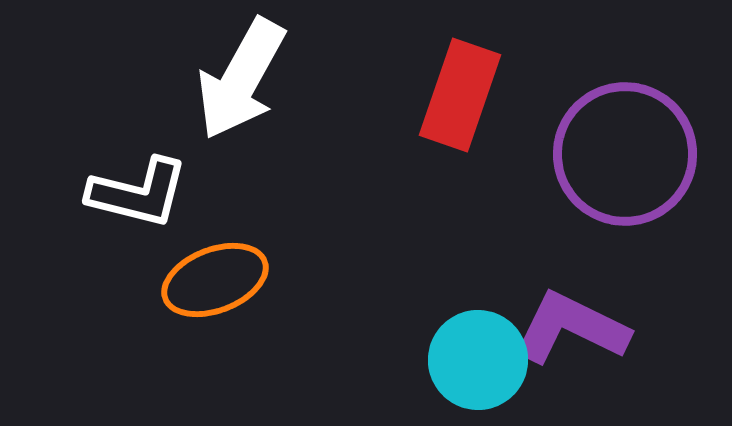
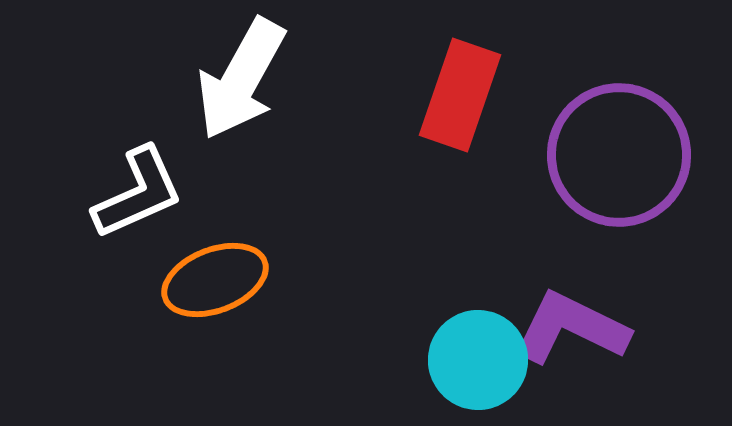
purple circle: moved 6 px left, 1 px down
white L-shape: rotated 38 degrees counterclockwise
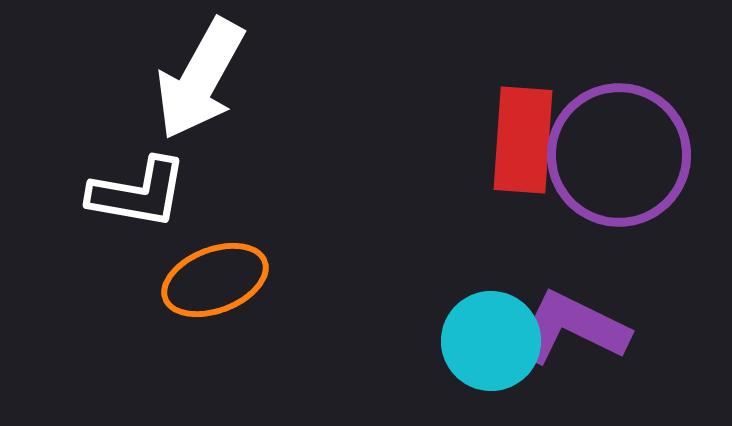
white arrow: moved 41 px left
red rectangle: moved 63 px right, 45 px down; rotated 15 degrees counterclockwise
white L-shape: rotated 34 degrees clockwise
cyan circle: moved 13 px right, 19 px up
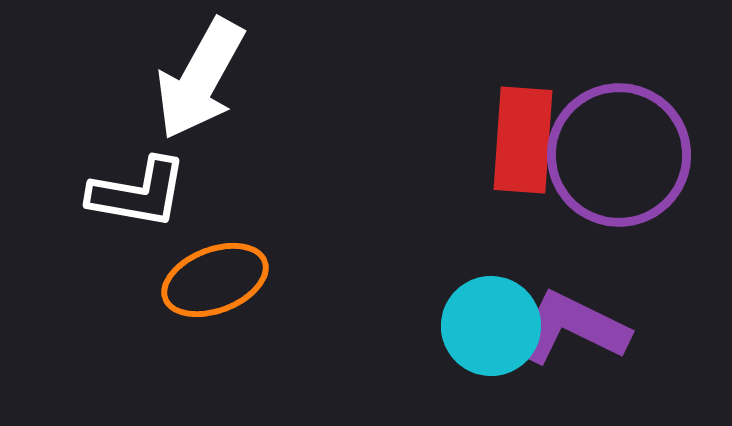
cyan circle: moved 15 px up
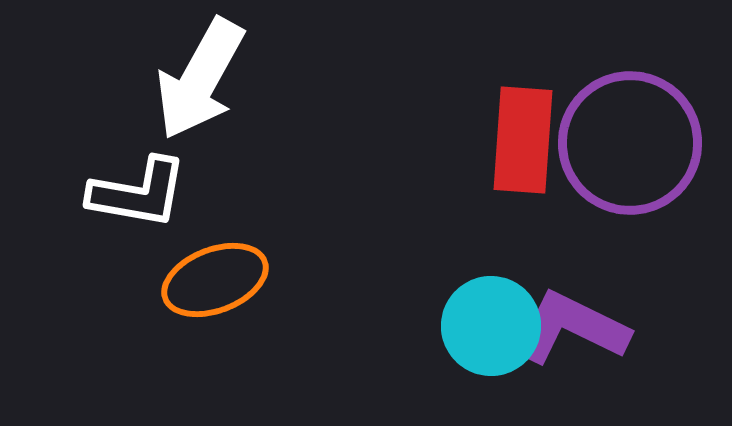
purple circle: moved 11 px right, 12 px up
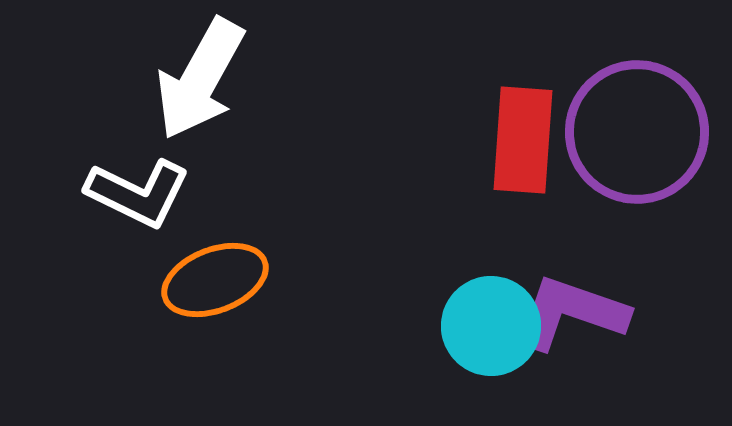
purple circle: moved 7 px right, 11 px up
white L-shape: rotated 16 degrees clockwise
purple L-shape: moved 15 px up; rotated 7 degrees counterclockwise
